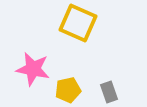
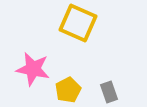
yellow pentagon: rotated 15 degrees counterclockwise
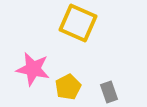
yellow pentagon: moved 3 px up
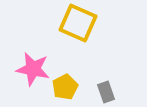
yellow pentagon: moved 3 px left
gray rectangle: moved 3 px left
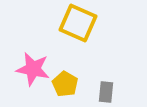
yellow pentagon: moved 3 px up; rotated 15 degrees counterclockwise
gray rectangle: rotated 25 degrees clockwise
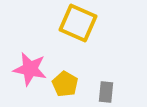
pink star: moved 3 px left
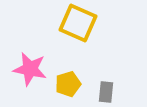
yellow pentagon: moved 3 px right; rotated 25 degrees clockwise
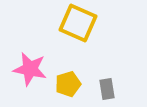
gray rectangle: moved 1 px right, 3 px up; rotated 15 degrees counterclockwise
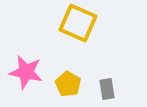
pink star: moved 4 px left, 3 px down
yellow pentagon: rotated 25 degrees counterclockwise
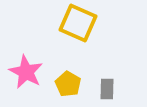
pink star: rotated 16 degrees clockwise
gray rectangle: rotated 10 degrees clockwise
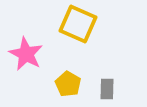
yellow square: moved 1 px down
pink star: moved 18 px up
